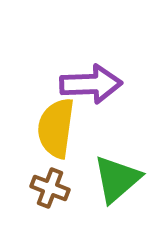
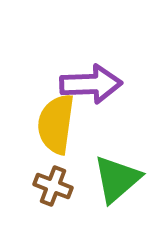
yellow semicircle: moved 4 px up
brown cross: moved 3 px right, 2 px up
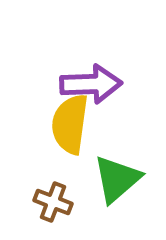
yellow semicircle: moved 14 px right
brown cross: moved 16 px down
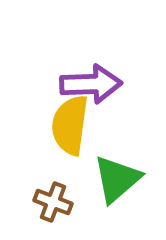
yellow semicircle: moved 1 px down
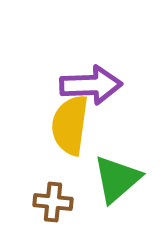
purple arrow: moved 1 px down
brown cross: rotated 15 degrees counterclockwise
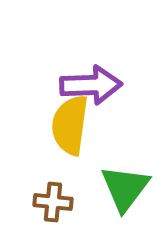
green triangle: moved 8 px right, 9 px down; rotated 12 degrees counterclockwise
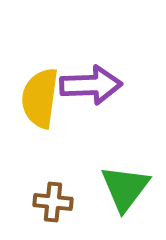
yellow semicircle: moved 30 px left, 27 px up
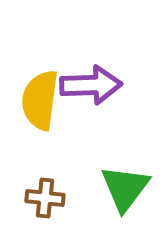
yellow semicircle: moved 2 px down
brown cross: moved 8 px left, 4 px up
